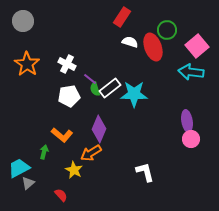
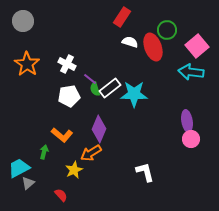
yellow star: rotated 18 degrees clockwise
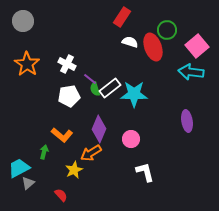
pink circle: moved 60 px left
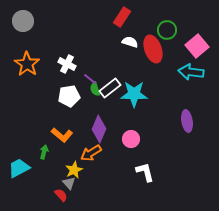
red ellipse: moved 2 px down
gray triangle: moved 41 px right; rotated 32 degrees counterclockwise
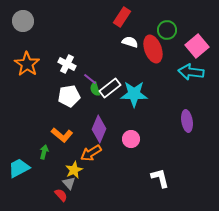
white L-shape: moved 15 px right, 6 px down
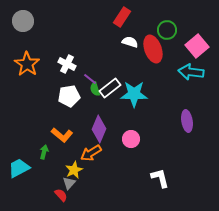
gray triangle: rotated 24 degrees clockwise
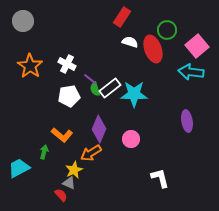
orange star: moved 3 px right, 2 px down
gray triangle: rotated 48 degrees counterclockwise
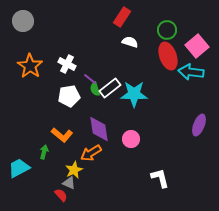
red ellipse: moved 15 px right, 7 px down
purple ellipse: moved 12 px right, 4 px down; rotated 30 degrees clockwise
purple diamond: rotated 32 degrees counterclockwise
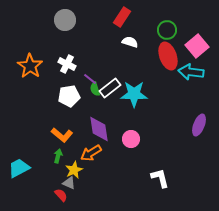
gray circle: moved 42 px right, 1 px up
green arrow: moved 14 px right, 4 px down
